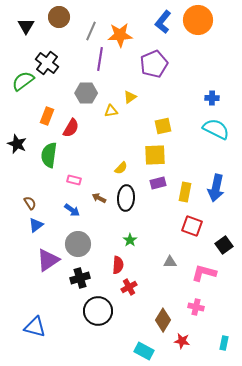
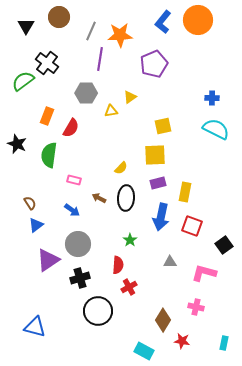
blue arrow at (216, 188): moved 55 px left, 29 px down
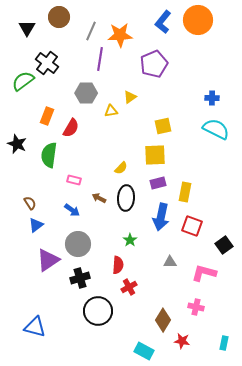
black triangle at (26, 26): moved 1 px right, 2 px down
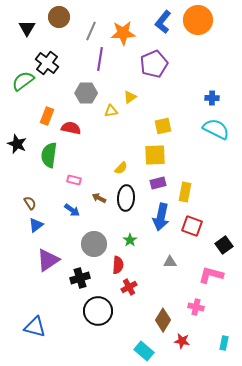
orange star at (120, 35): moved 3 px right, 2 px up
red semicircle at (71, 128): rotated 108 degrees counterclockwise
gray circle at (78, 244): moved 16 px right
pink L-shape at (204, 273): moved 7 px right, 2 px down
cyan rectangle at (144, 351): rotated 12 degrees clockwise
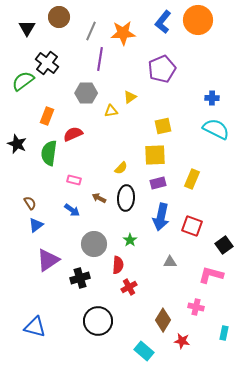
purple pentagon at (154, 64): moved 8 px right, 5 px down
red semicircle at (71, 128): moved 2 px right, 6 px down; rotated 36 degrees counterclockwise
green semicircle at (49, 155): moved 2 px up
yellow rectangle at (185, 192): moved 7 px right, 13 px up; rotated 12 degrees clockwise
black circle at (98, 311): moved 10 px down
cyan rectangle at (224, 343): moved 10 px up
